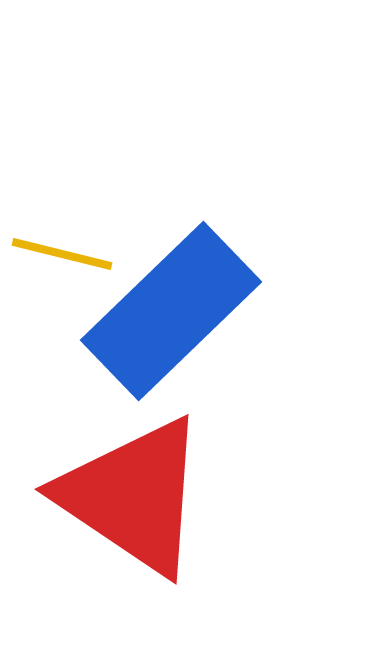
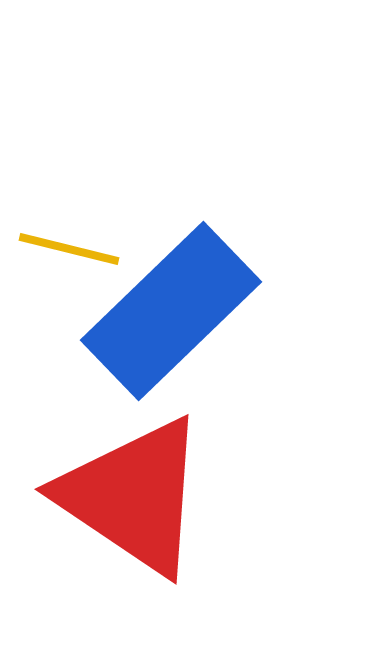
yellow line: moved 7 px right, 5 px up
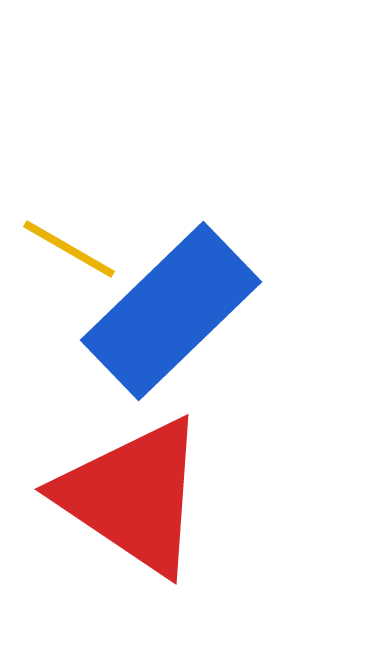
yellow line: rotated 16 degrees clockwise
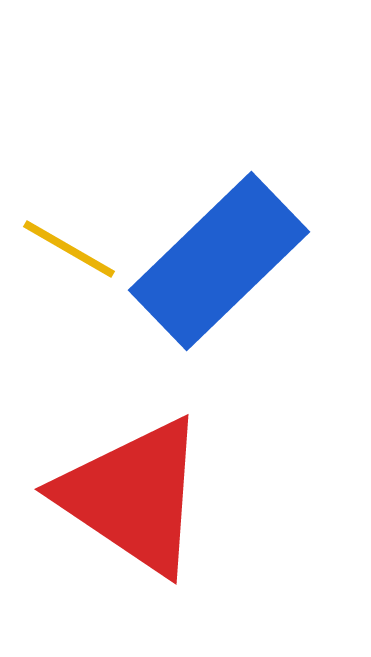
blue rectangle: moved 48 px right, 50 px up
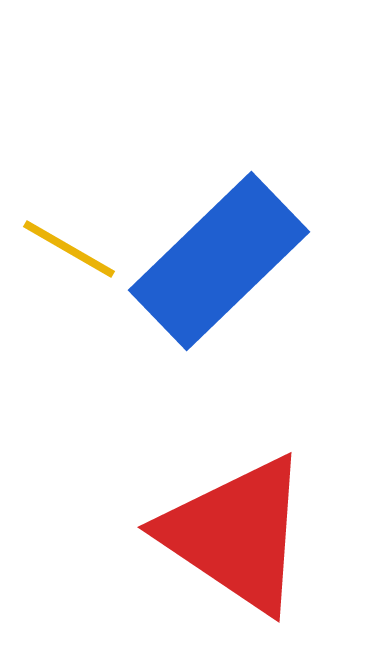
red triangle: moved 103 px right, 38 px down
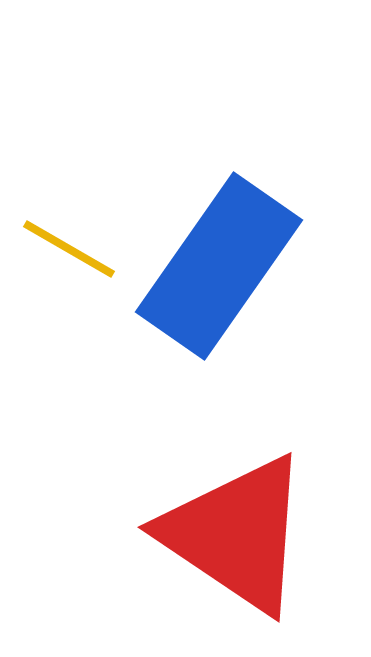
blue rectangle: moved 5 px down; rotated 11 degrees counterclockwise
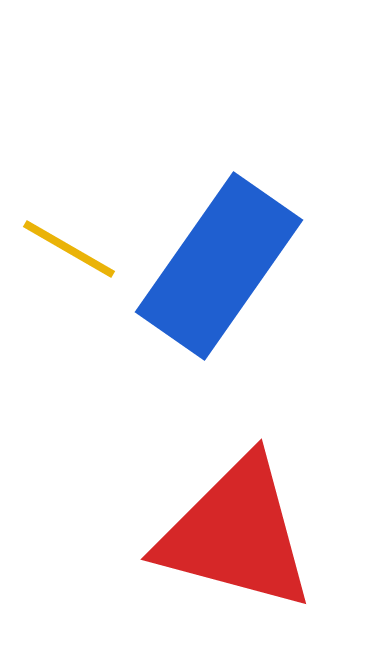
red triangle: rotated 19 degrees counterclockwise
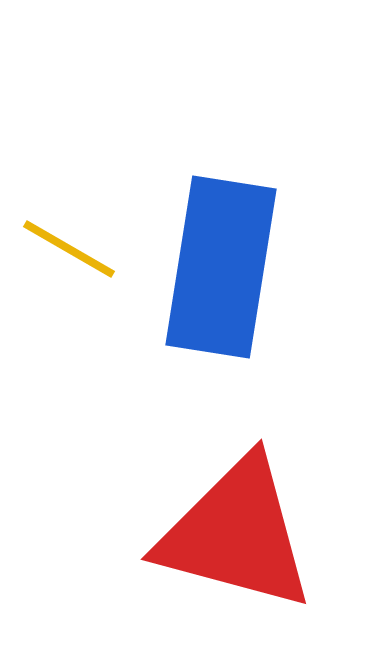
blue rectangle: moved 2 px right, 1 px down; rotated 26 degrees counterclockwise
